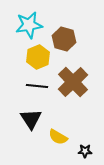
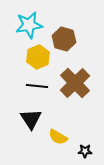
brown cross: moved 2 px right, 1 px down
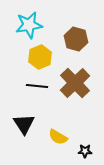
brown hexagon: moved 12 px right
yellow hexagon: moved 2 px right
black triangle: moved 7 px left, 5 px down
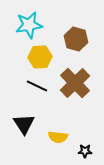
yellow hexagon: rotated 20 degrees clockwise
black line: rotated 20 degrees clockwise
yellow semicircle: rotated 24 degrees counterclockwise
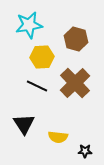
yellow hexagon: moved 2 px right
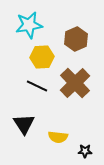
brown hexagon: rotated 20 degrees clockwise
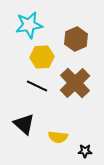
black triangle: rotated 15 degrees counterclockwise
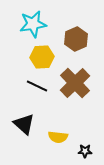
cyan star: moved 4 px right, 1 px up
